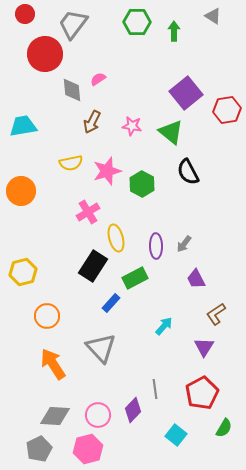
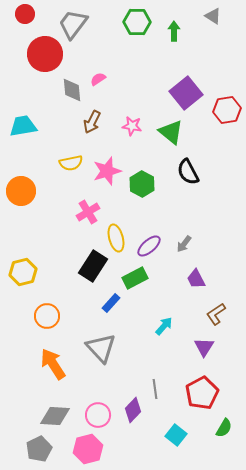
purple ellipse at (156, 246): moved 7 px left; rotated 50 degrees clockwise
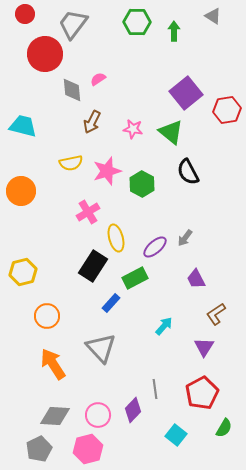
cyan trapezoid at (23, 126): rotated 24 degrees clockwise
pink star at (132, 126): moved 1 px right, 3 px down
gray arrow at (184, 244): moved 1 px right, 6 px up
purple ellipse at (149, 246): moved 6 px right, 1 px down
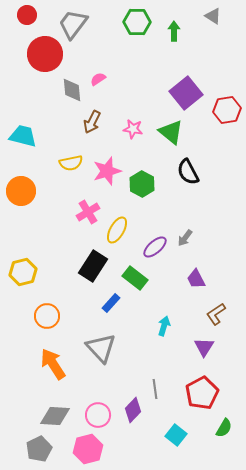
red circle at (25, 14): moved 2 px right, 1 px down
cyan trapezoid at (23, 126): moved 10 px down
yellow ellipse at (116, 238): moved 1 px right, 8 px up; rotated 44 degrees clockwise
green rectangle at (135, 278): rotated 65 degrees clockwise
cyan arrow at (164, 326): rotated 24 degrees counterclockwise
